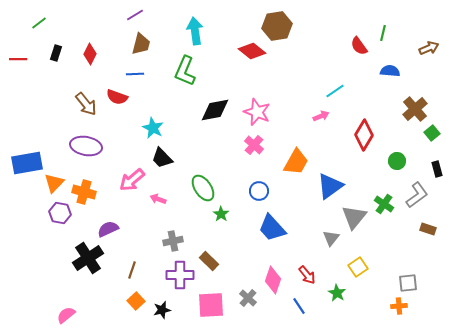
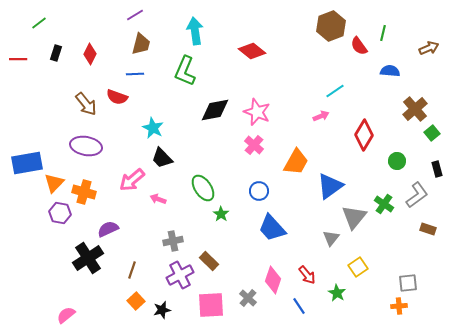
brown hexagon at (277, 26): moved 54 px right; rotated 12 degrees counterclockwise
purple cross at (180, 275): rotated 28 degrees counterclockwise
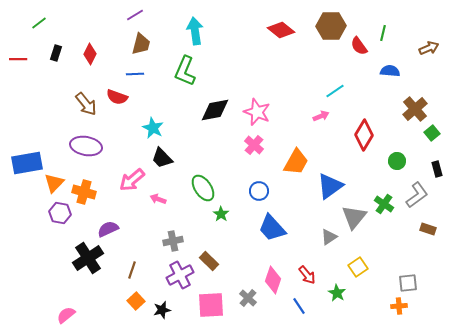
brown hexagon at (331, 26): rotated 20 degrees clockwise
red diamond at (252, 51): moved 29 px right, 21 px up
gray triangle at (331, 238): moved 2 px left, 1 px up; rotated 18 degrees clockwise
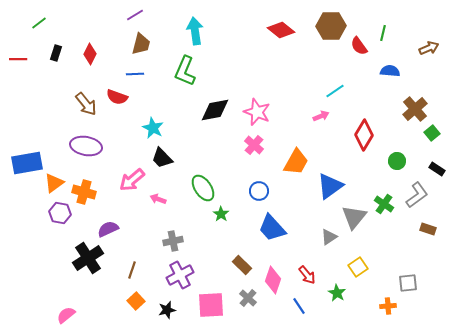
black rectangle at (437, 169): rotated 42 degrees counterclockwise
orange triangle at (54, 183): rotated 10 degrees clockwise
brown rectangle at (209, 261): moved 33 px right, 4 px down
orange cross at (399, 306): moved 11 px left
black star at (162, 310): moved 5 px right
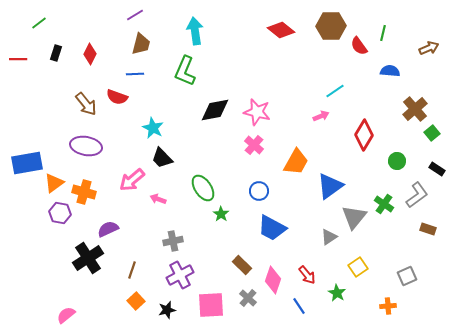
pink star at (257, 112): rotated 8 degrees counterclockwise
blue trapezoid at (272, 228): rotated 20 degrees counterclockwise
gray square at (408, 283): moved 1 px left, 7 px up; rotated 18 degrees counterclockwise
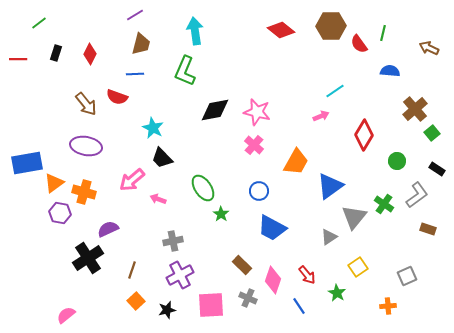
red semicircle at (359, 46): moved 2 px up
brown arrow at (429, 48): rotated 132 degrees counterclockwise
gray cross at (248, 298): rotated 18 degrees counterclockwise
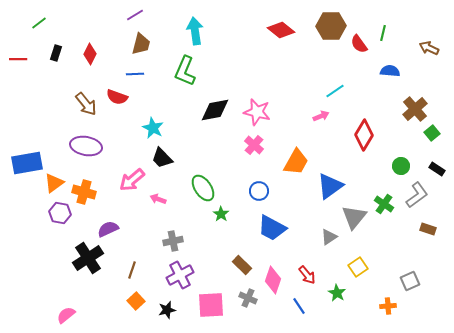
green circle at (397, 161): moved 4 px right, 5 px down
gray square at (407, 276): moved 3 px right, 5 px down
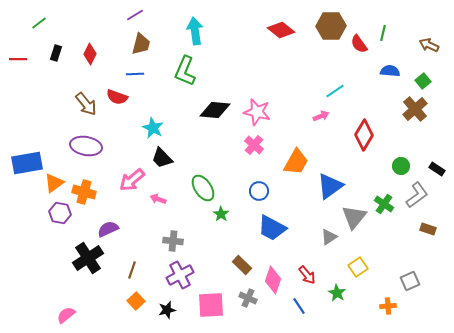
brown arrow at (429, 48): moved 3 px up
black diamond at (215, 110): rotated 16 degrees clockwise
green square at (432, 133): moved 9 px left, 52 px up
gray cross at (173, 241): rotated 18 degrees clockwise
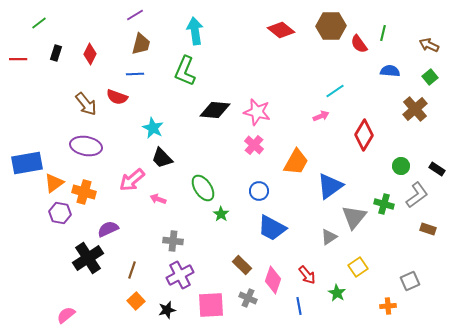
green square at (423, 81): moved 7 px right, 4 px up
green cross at (384, 204): rotated 18 degrees counterclockwise
blue line at (299, 306): rotated 24 degrees clockwise
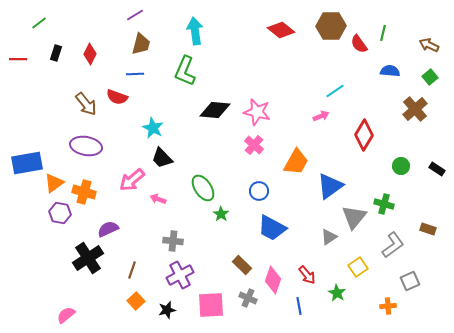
gray L-shape at (417, 195): moved 24 px left, 50 px down
